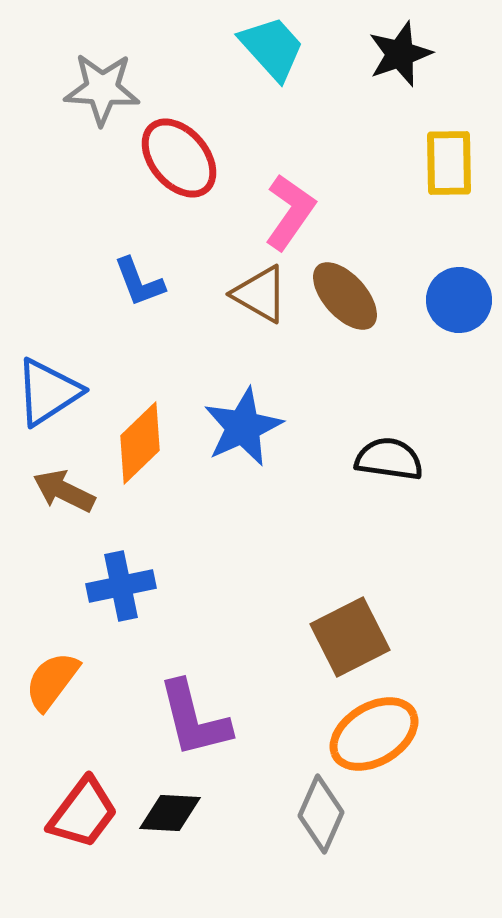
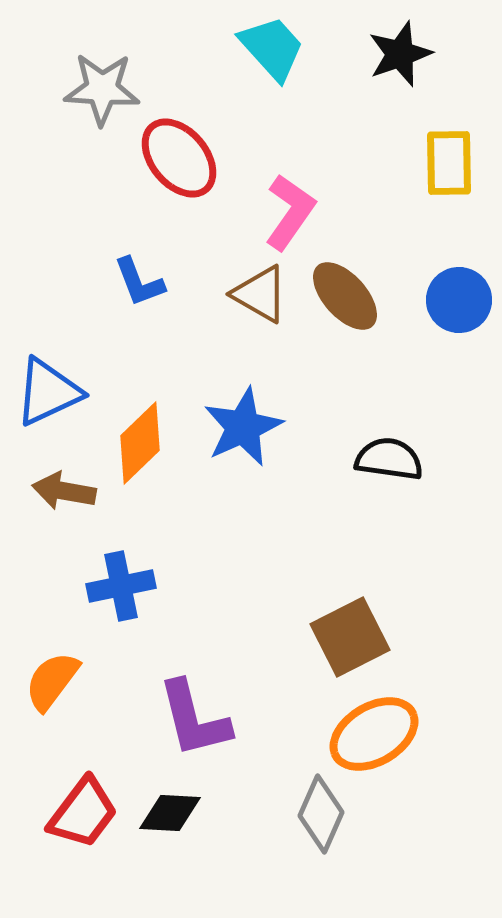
blue triangle: rotated 8 degrees clockwise
brown arrow: rotated 16 degrees counterclockwise
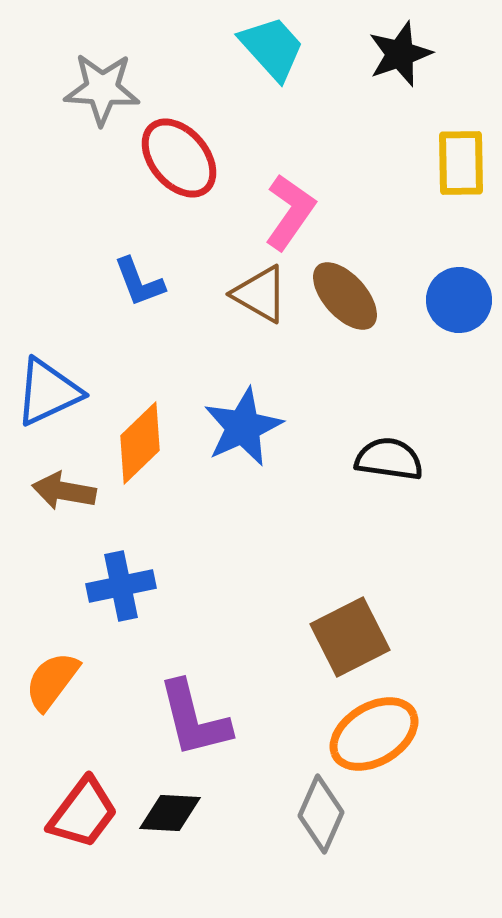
yellow rectangle: moved 12 px right
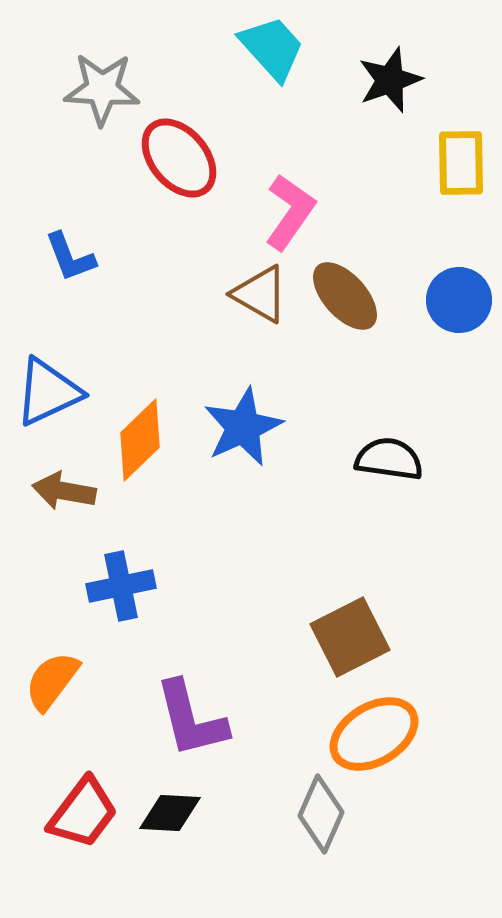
black star: moved 10 px left, 26 px down
blue L-shape: moved 69 px left, 25 px up
orange diamond: moved 3 px up
purple L-shape: moved 3 px left
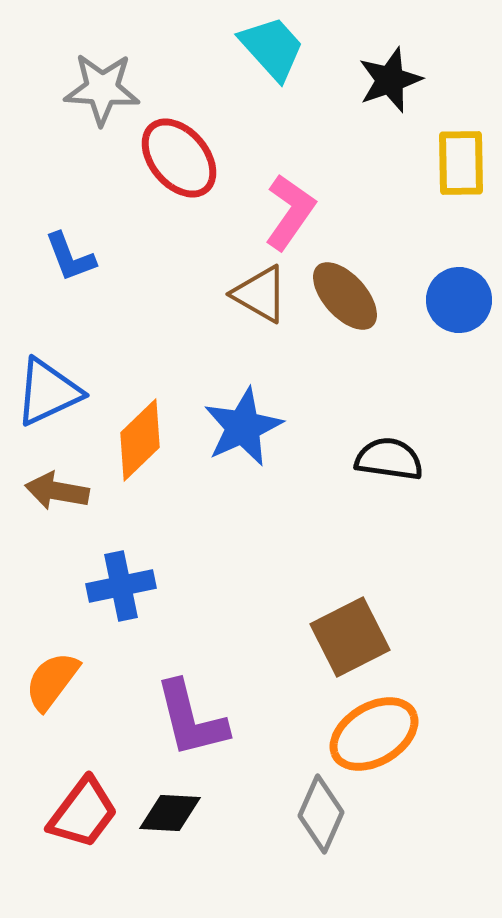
brown arrow: moved 7 px left
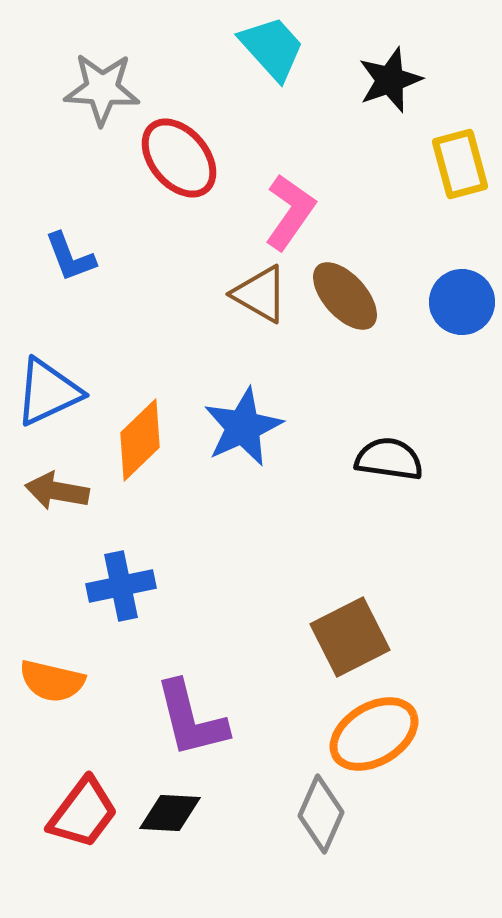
yellow rectangle: moved 1 px left, 1 px down; rotated 14 degrees counterclockwise
blue circle: moved 3 px right, 2 px down
orange semicircle: rotated 114 degrees counterclockwise
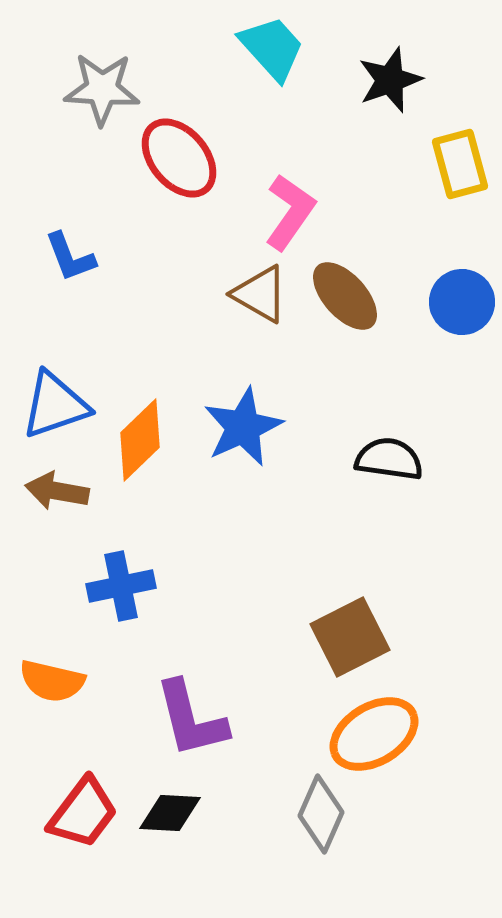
blue triangle: moved 7 px right, 13 px down; rotated 6 degrees clockwise
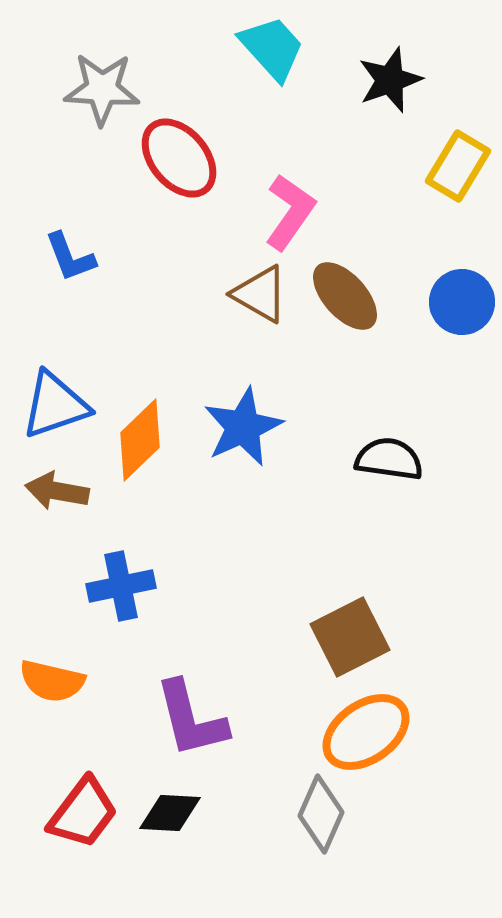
yellow rectangle: moved 2 px left, 2 px down; rotated 46 degrees clockwise
orange ellipse: moved 8 px left, 2 px up; rotated 4 degrees counterclockwise
